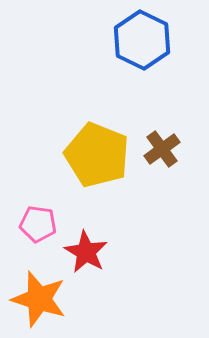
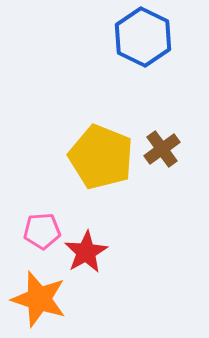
blue hexagon: moved 1 px right, 3 px up
yellow pentagon: moved 4 px right, 2 px down
pink pentagon: moved 4 px right, 7 px down; rotated 12 degrees counterclockwise
red star: rotated 12 degrees clockwise
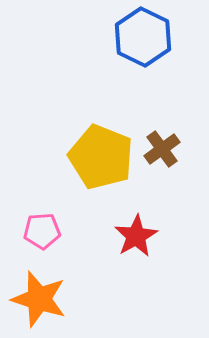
red star: moved 50 px right, 16 px up
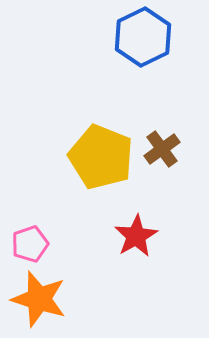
blue hexagon: rotated 8 degrees clockwise
pink pentagon: moved 12 px left, 13 px down; rotated 15 degrees counterclockwise
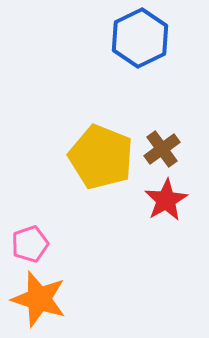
blue hexagon: moved 3 px left, 1 px down
red star: moved 30 px right, 36 px up
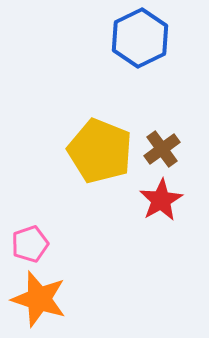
yellow pentagon: moved 1 px left, 6 px up
red star: moved 5 px left
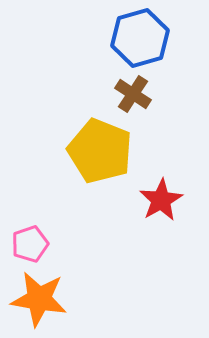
blue hexagon: rotated 10 degrees clockwise
brown cross: moved 29 px left, 55 px up; rotated 21 degrees counterclockwise
orange star: rotated 8 degrees counterclockwise
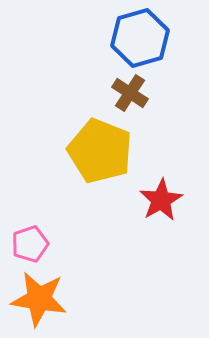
brown cross: moved 3 px left, 1 px up
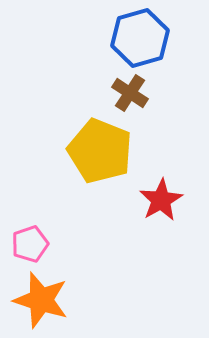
orange star: moved 2 px right, 1 px down; rotated 8 degrees clockwise
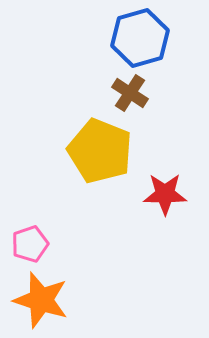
red star: moved 4 px right, 6 px up; rotated 30 degrees clockwise
